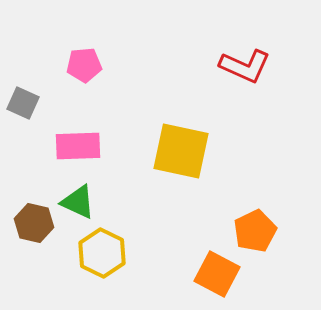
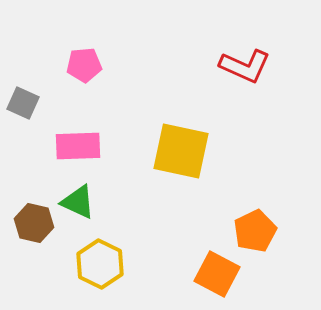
yellow hexagon: moved 2 px left, 11 px down
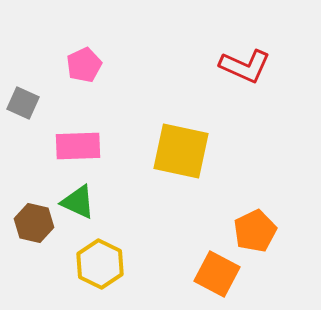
pink pentagon: rotated 20 degrees counterclockwise
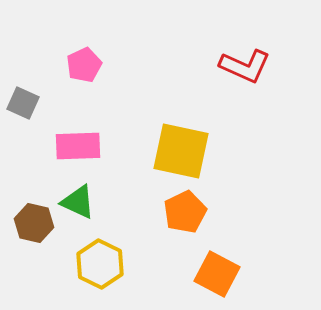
orange pentagon: moved 70 px left, 19 px up
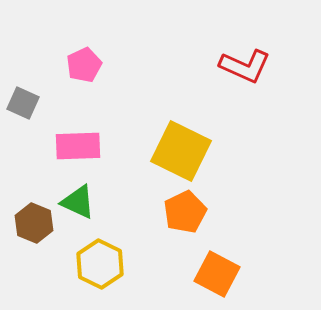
yellow square: rotated 14 degrees clockwise
brown hexagon: rotated 9 degrees clockwise
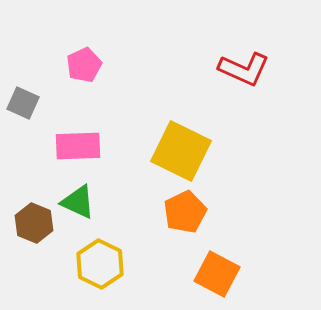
red L-shape: moved 1 px left, 3 px down
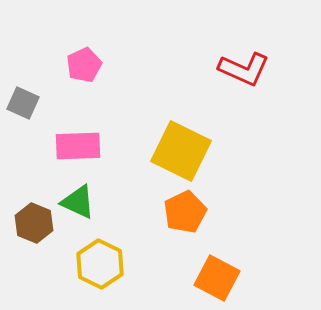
orange square: moved 4 px down
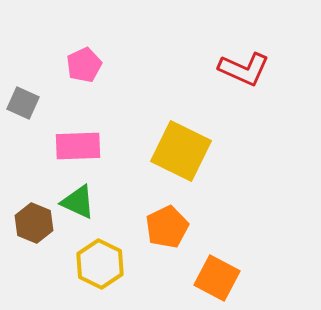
orange pentagon: moved 18 px left, 15 px down
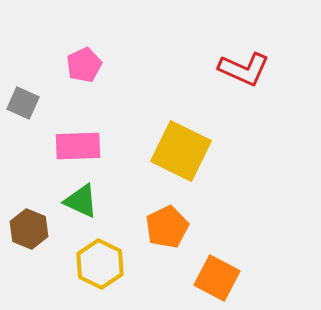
green triangle: moved 3 px right, 1 px up
brown hexagon: moved 5 px left, 6 px down
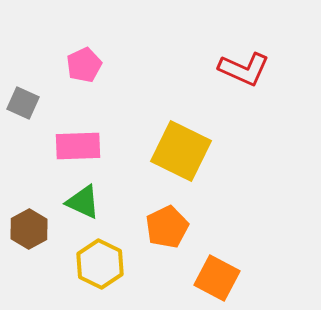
green triangle: moved 2 px right, 1 px down
brown hexagon: rotated 9 degrees clockwise
